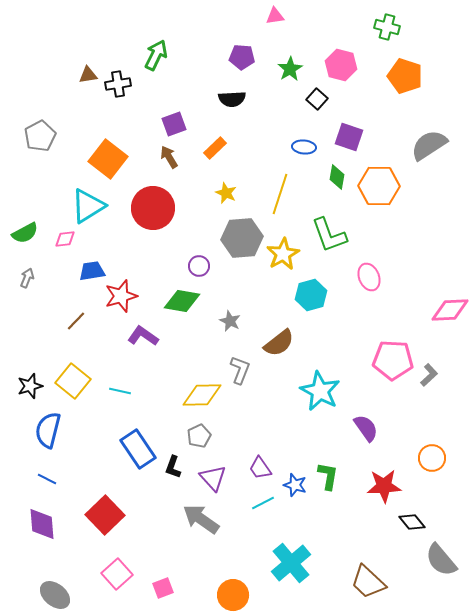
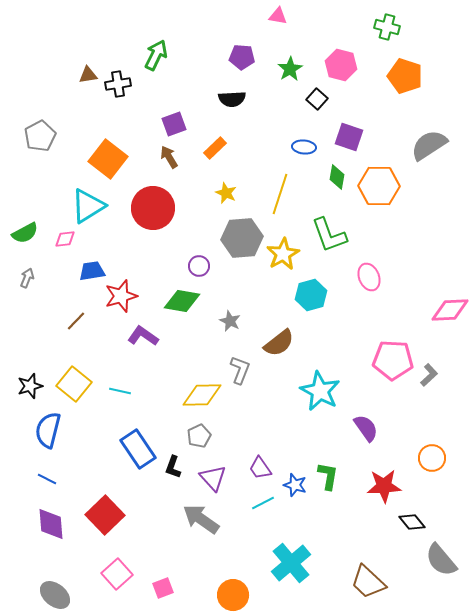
pink triangle at (275, 16): moved 3 px right; rotated 18 degrees clockwise
yellow square at (73, 381): moved 1 px right, 3 px down
purple diamond at (42, 524): moved 9 px right
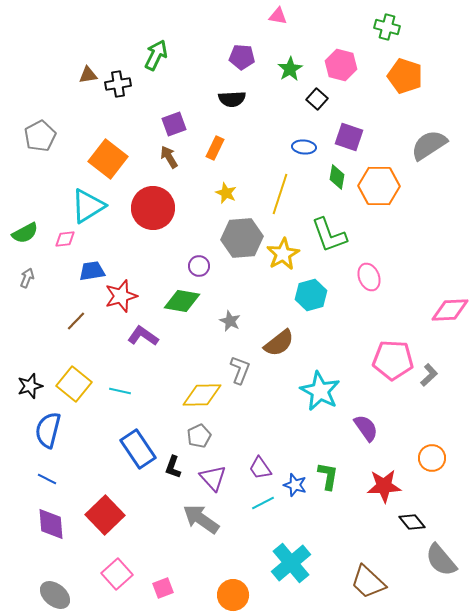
orange rectangle at (215, 148): rotated 20 degrees counterclockwise
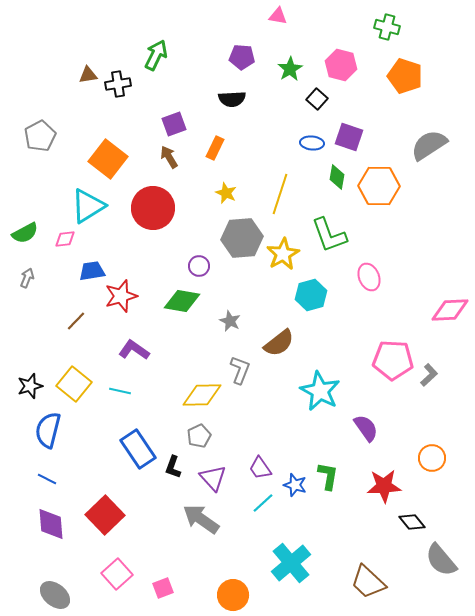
blue ellipse at (304, 147): moved 8 px right, 4 px up
purple L-shape at (143, 336): moved 9 px left, 14 px down
cyan line at (263, 503): rotated 15 degrees counterclockwise
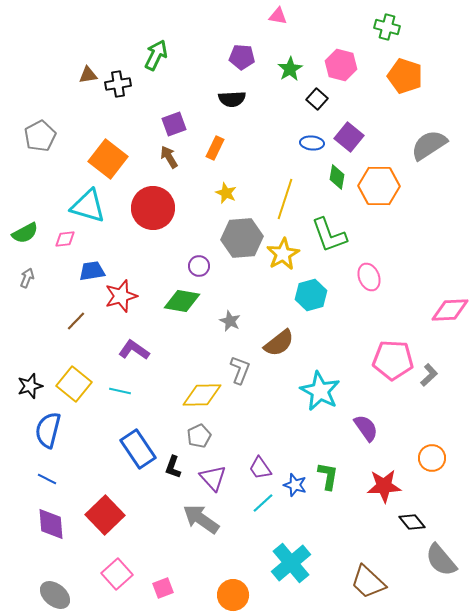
purple square at (349, 137): rotated 20 degrees clockwise
yellow line at (280, 194): moved 5 px right, 5 px down
cyan triangle at (88, 206): rotated 48 degrees clockwise
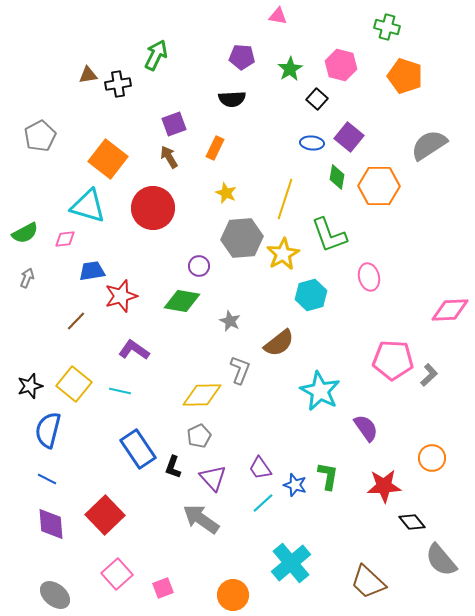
pink ellipse at (369, 277): rotated 8 degrees clockwise
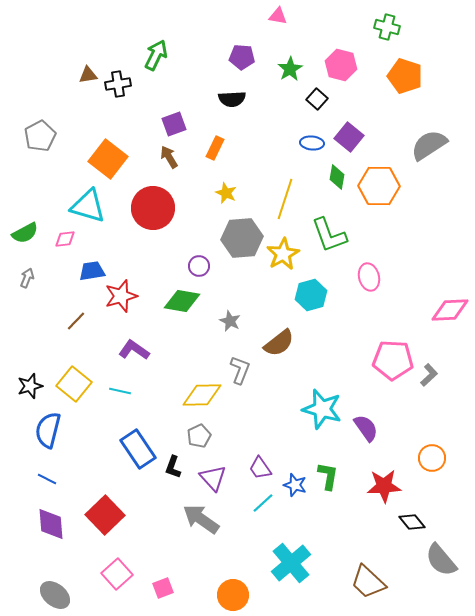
cyan star at (320, 391): moved 2 px right, 18 px down; rotated 12 degrees counterclockwise
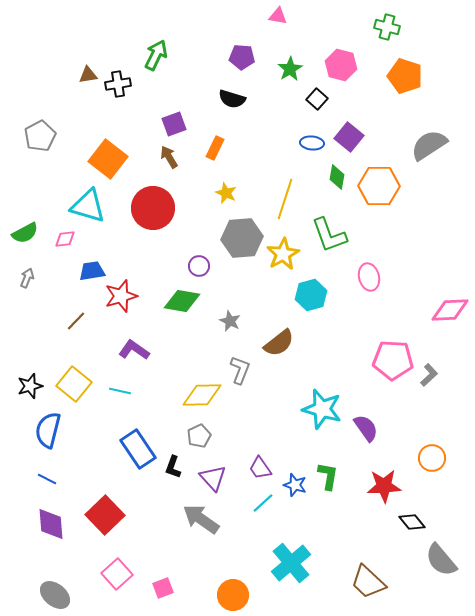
black semicircle at (232, 99): rotated 20 degrees clockwise
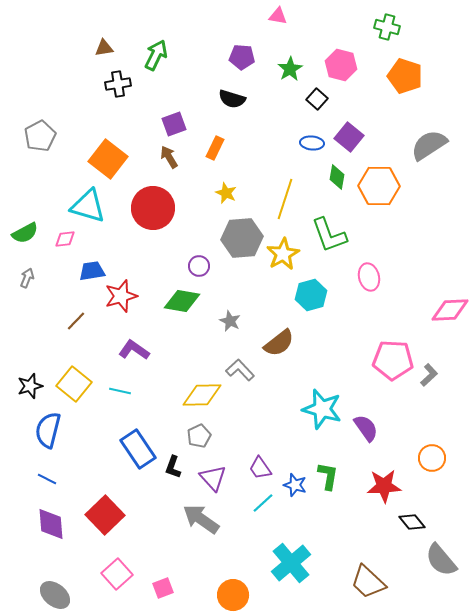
brown triangle at (88, 75): moved 16 px right, 27 px up
gray L-shape at (240, 370): rotated 64 degrees counterclockwise
